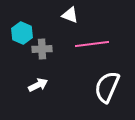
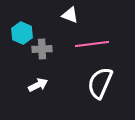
white semicircle: moved 7 px left, 4 px up
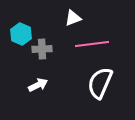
white triangle: moved 3 px right, 3 px down; rotated 42 degrees counterclockwise
cyan hexagon: moved 1 px left, 1 px down
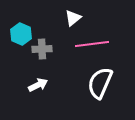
white triangle: rotated 18 degrees counterclockwise
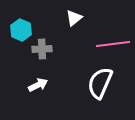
white triangle: moved 1 px right
cyan hexagon: moved 4 px up
pink line: moved 21 px right
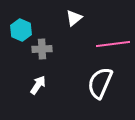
white arrow: rotated 30 degrees counterclockwise
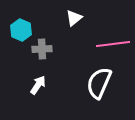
white semicircle: moved 1 px left
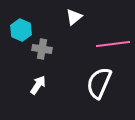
white triangle: moved 1 px up
gray cross: rotated 12 degrees clockwise
